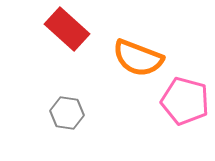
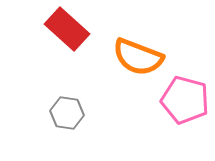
orange semicircle: moved 1 px up
pink pentagon: moved 1 px up
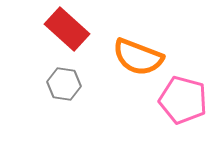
pink pentagon: moved 2 px left
gray hexagon: moved 3 px left, 29 px up
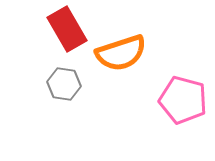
red rectangle: rotated 18 degrees clockwise
orange semicircle: moved 17 px left, 4 px up; rotated 39 degrees counterclockwise
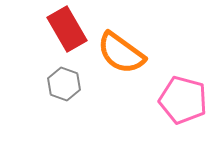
orange semicircle: rotated 54 degrees clockwise
gray hexagon: rotated 12 degrees clockwise
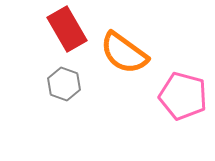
orange semicircle: moved 3 px right
pink pentagon: moved 4 px up
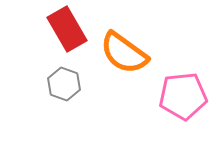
pink pentagon: rotated 21 degrees counterclockwise
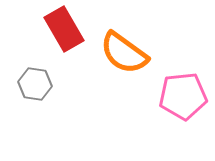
red rectangle: moved 3 px left
gray hexagon: moved 29 px left; rotated 12 degrees counterclockwise
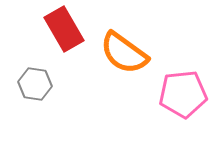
pink pentagon: moved 2 px up
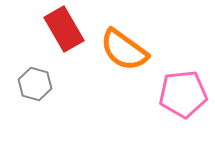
orange semicircle: moved 3 px up
gray hexagon: rotated 8 degrees clockwise
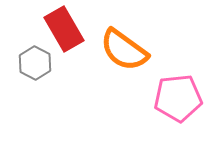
gray hexagon: moved 21 px up; rotated 12 degrees clockwise
pink pentagon: moved 5 px left, 4 px down
